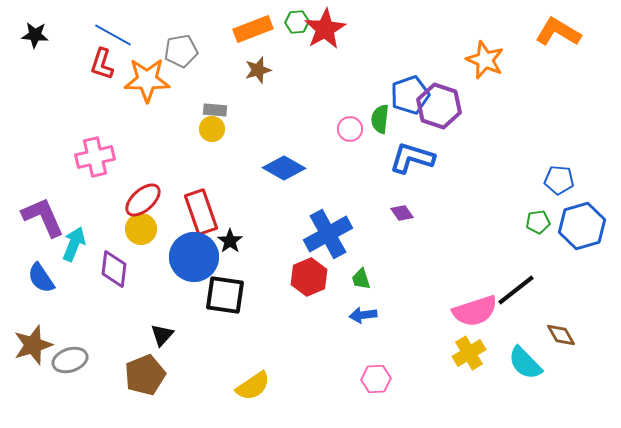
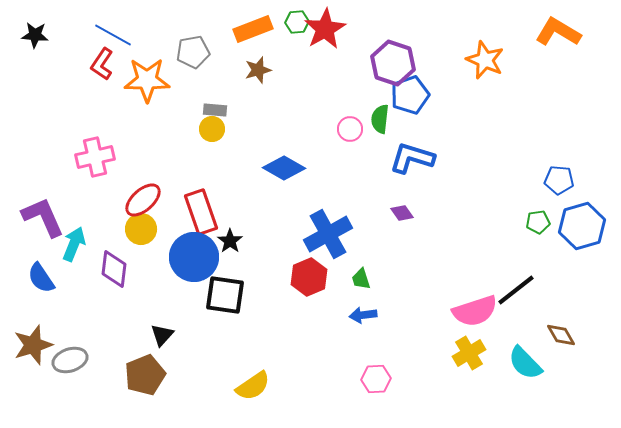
gray pentagon at (181, 51): moved 12 px right, 1 px down
red L-shape at (102, 64): rotated 16 degrees clockwise
purple hexagon at (439, 106): moved 46 px left, 43 px up
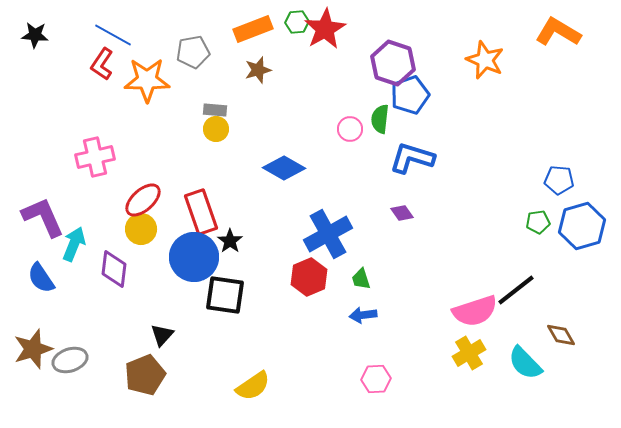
yellow circle at (212, 129): moved 4 px right
brown star at (33, 345): moved 4 px down
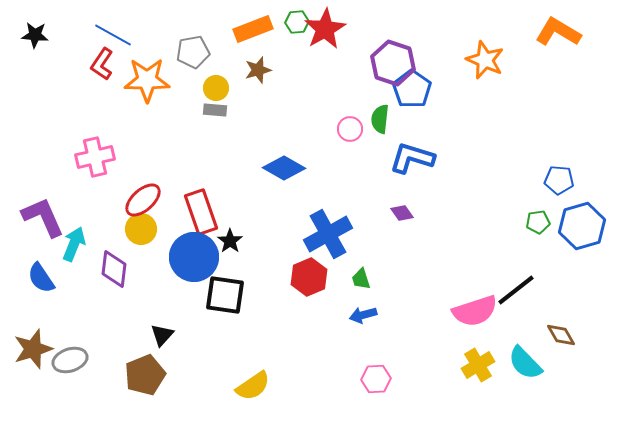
blue pentagon at (410, 95): moved 2 px right, 6 px up; rotated 18 degrees counterclockwise
yellow circle at (216, 129): moved 41 px up
blue arrow at (363, 315): rotated 8 degrees counterclockwise
yellow cross at (469, 353): moved 9 px right, 12 px down
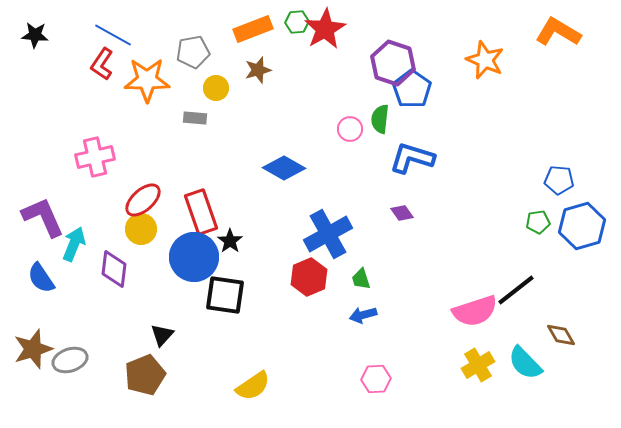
gray rectangle at (215, 110): moved 20 px left, 8 px down
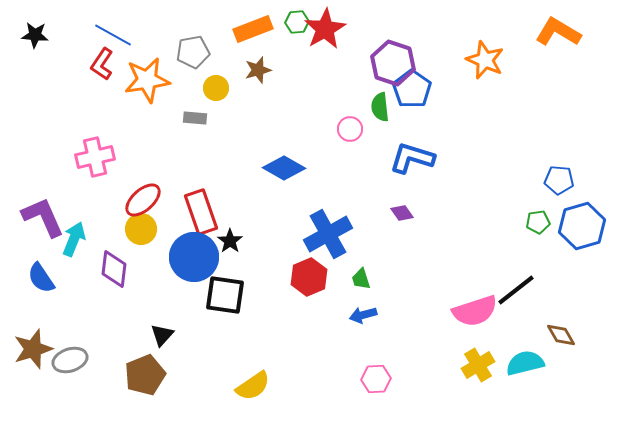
orange star at (147, 80): rotated 9 degrees counterclockwise
green semicircle at (380, 119): moved 12 px up; rotated 12 degrees counterclockwise
cyan arrow at (74, 244): moved 5 px up
cyan semicircle at (525, 363): rotated 120 degrees clockwise
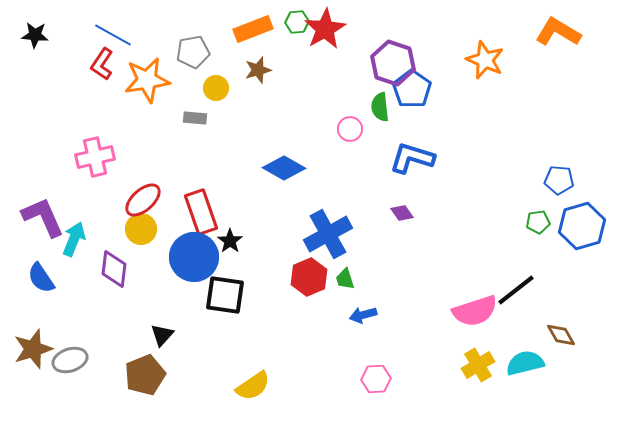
green trapezoid at (361, 279): moved 16 px left
